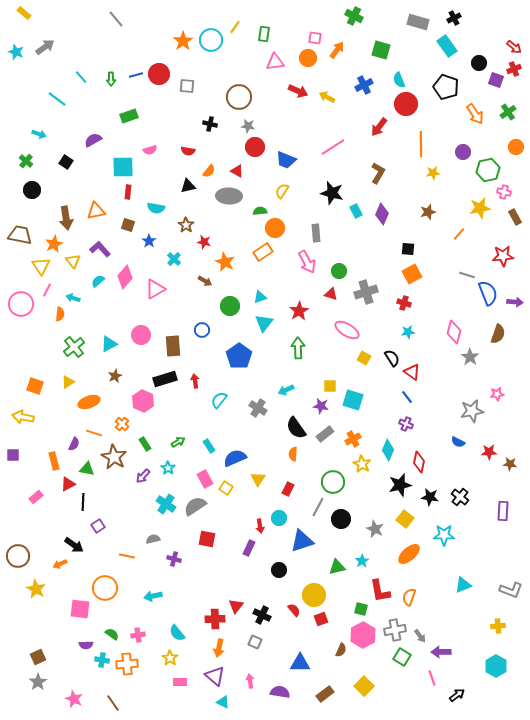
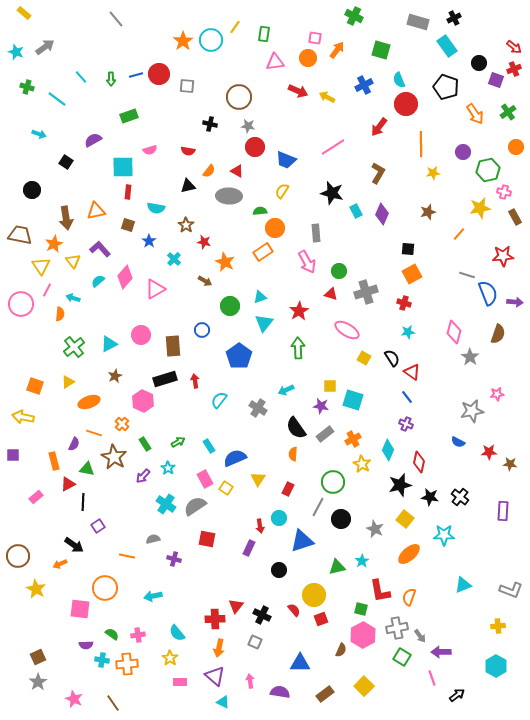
green cross at (26, 161): moved 1 px right, 74 px up; rotated 24 degrees counterclockwise
gray cross at (395, 630): moved 2 px right, 2 px up
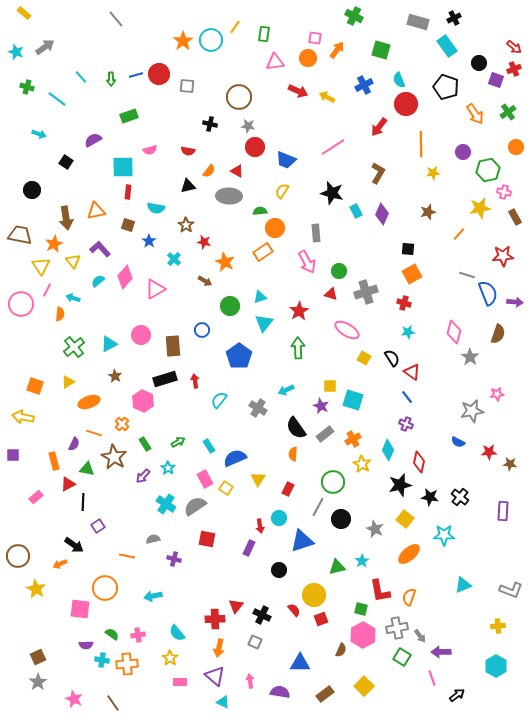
brown star at (115, 376): rotated 16 degrees counterclockwise
purple star at (321, 406): rotated 14 degrees clockwise
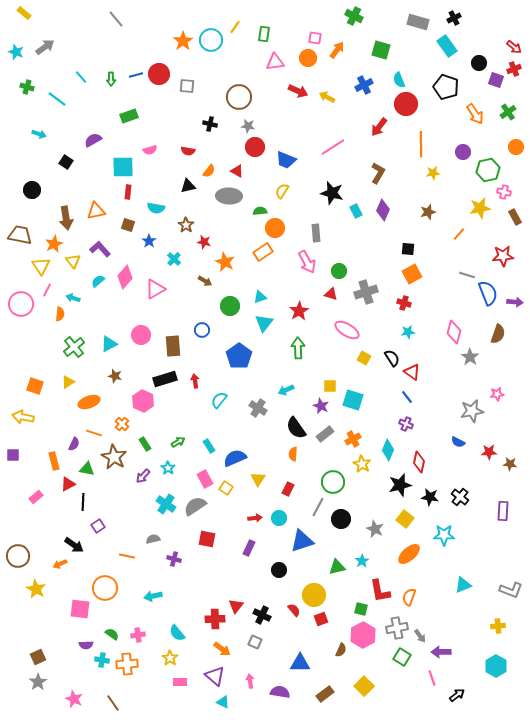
purple diamond at (382, 214): moved 1 px right, 4 px up
brown star at (115, 376): rotated 16 degrees counterclockwise
red arrow at (260, 526): moved 5 px left, 8 px up; rotated 88 degrees counterclockwise
orange arrow at (219, 648): moved 3 px right, 1 px down; rotated 66 degrees counterclockwise
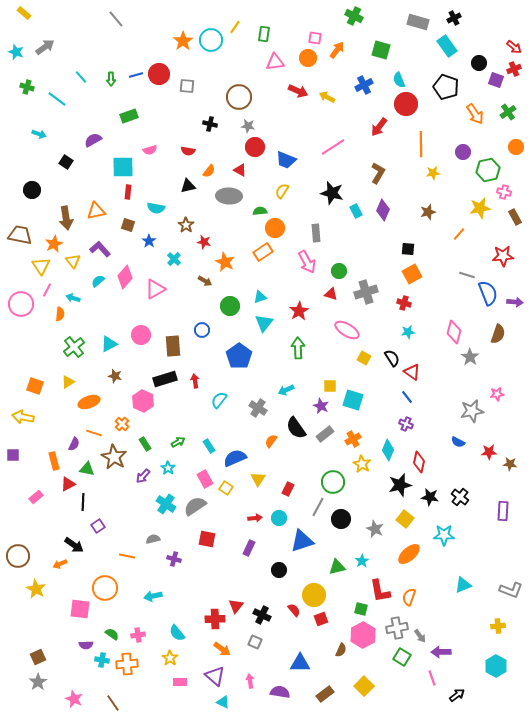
red triangle at (237, 171): moved 3 px right, 1 px up
orange semicircle at (293, 454): moved 22 px left, 13 px up; rotated 32 degrees clockwise
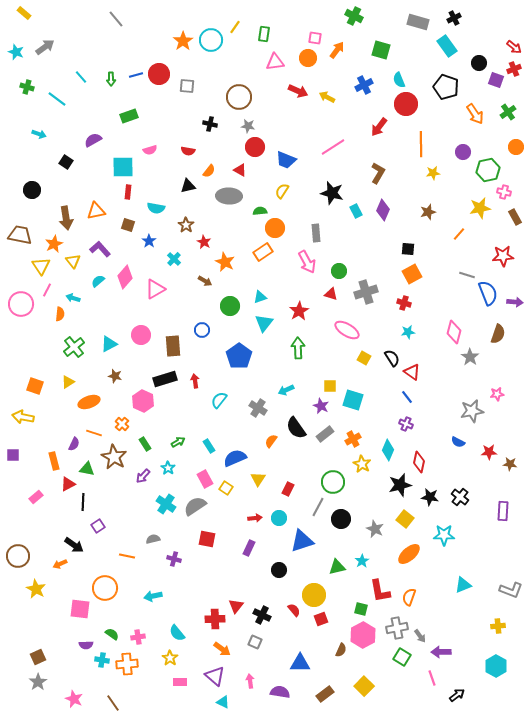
red star at (204, 242): rotated 16 degrees clockwise
pink cross at (138, 635): moved 2 px down
